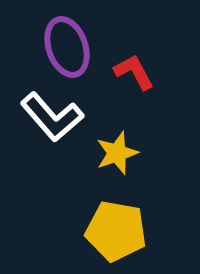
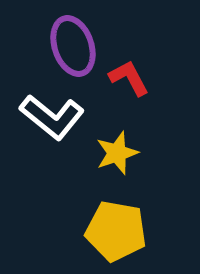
purple ellipse: moved 6 px right, 1 px up
red L-shape: moved 5 px left, 6 px down
white L-shape: rotated 10 degrees counterclockwise
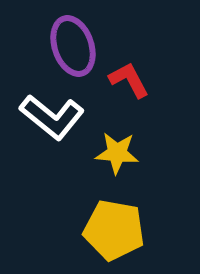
red L-shape: moved 2 px down
yellow star: rotated 24 degrees clockwise
yellow pentagon: moved 2 px left, 1 px up
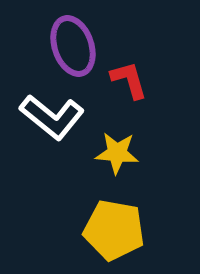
red L-shape: rotated 12 degrees clockwise
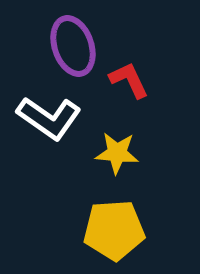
red L-shape: rotated 9 degrees counterclockwise
white L-shape: moved 3 px left, 1 px down; rotated 4 degrees counterclockwise
yellow pentagon: rotated 14 degrees counterclockwise
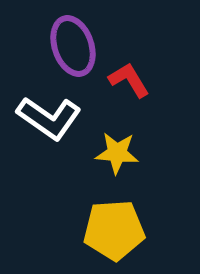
red L-shape: rotated 6 degrees counterclockwise
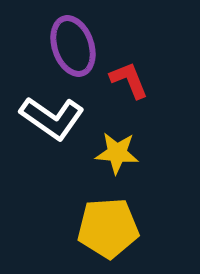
red L-shape: rotated 9 degrees clockwise
white L-shape: moved 3 px right
yellow pentagon: moved 6 px left, 2 px up
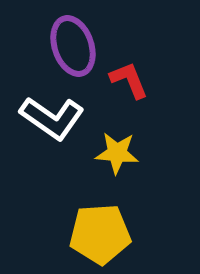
yellow pentagon: moved 8 px left, 6 px down
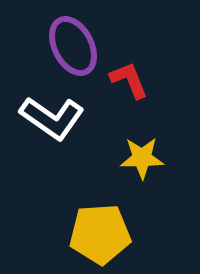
purple ellipse: rotated 8 degrees counterclockwise
yellow star: moved 25 px right, 5 px down; rotated 6 degrees counterclockwise
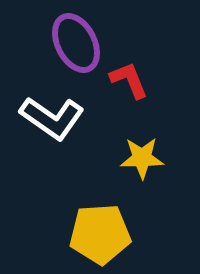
purple ellipse: moved 3 px right, 3 px up
